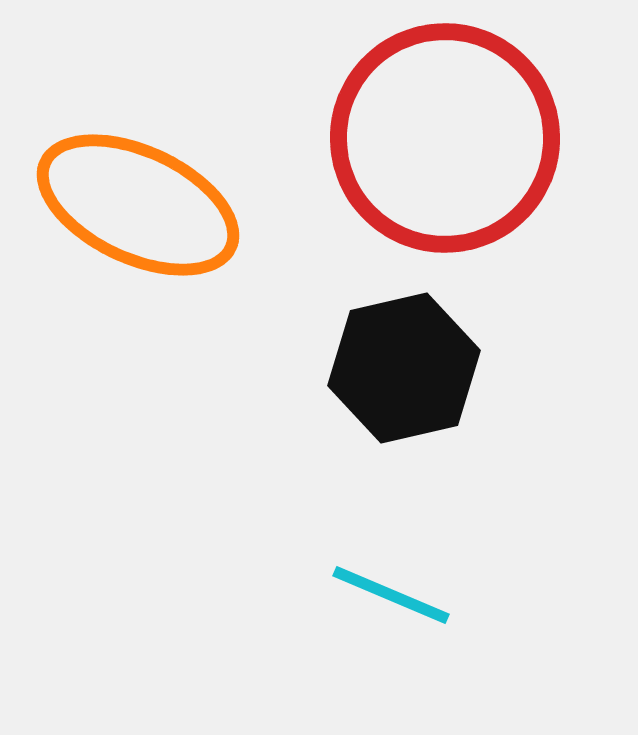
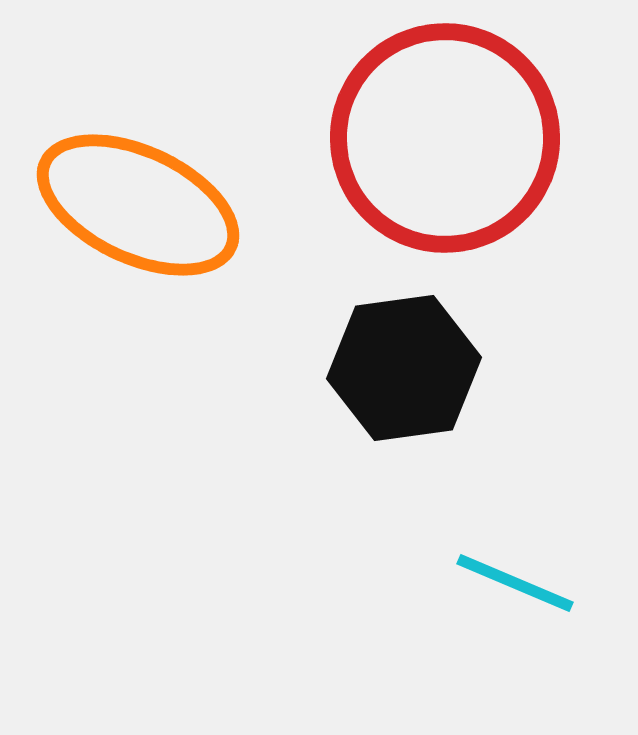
black hexagon: rotated 5 degrees clockwise
cyan line: moved 124 px right, 12 px up
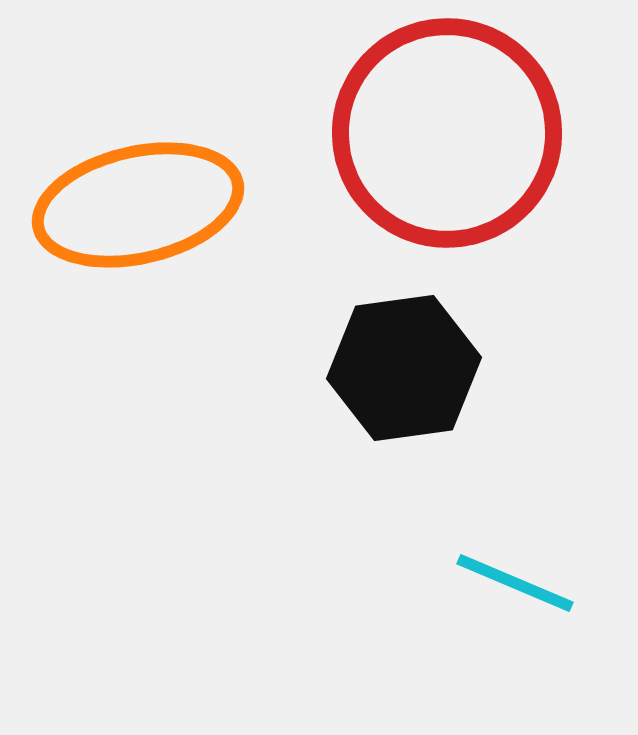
red circle: moved 2 px right, 5 px up
orange ellipse: rotated 38 degrees counterclockwise
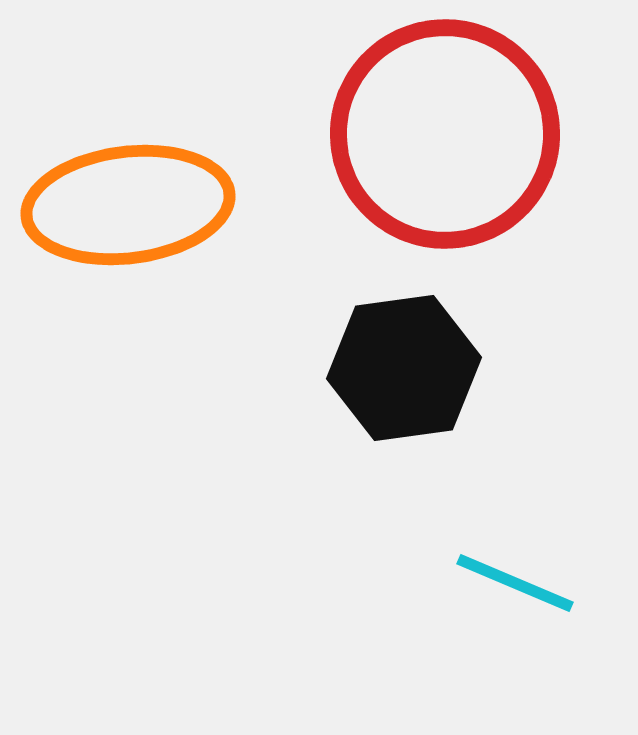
red circle: moved 2 px left, 1 px down
orange ellipse: moved 10 px left; rotated 6 degrees clockwise
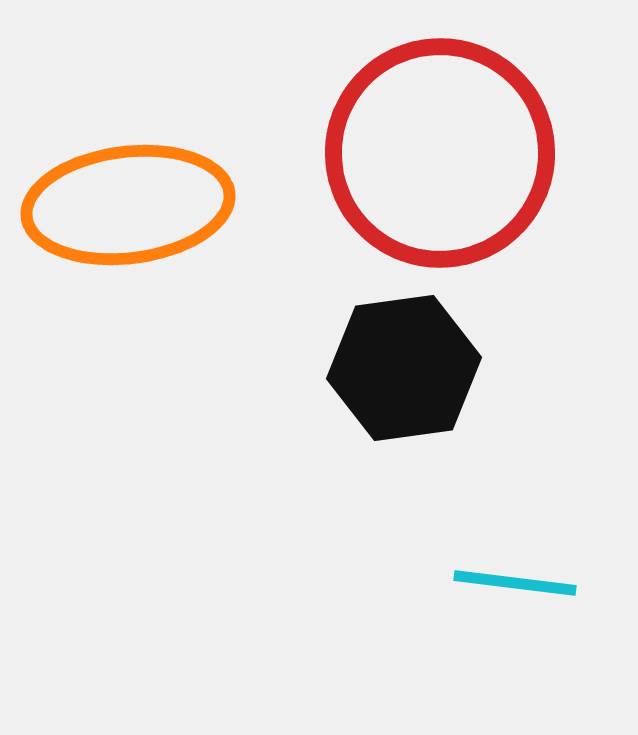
red circle: moved 5 px left, 19 px down
cyan line: rotated 16 degrees counterclockwise
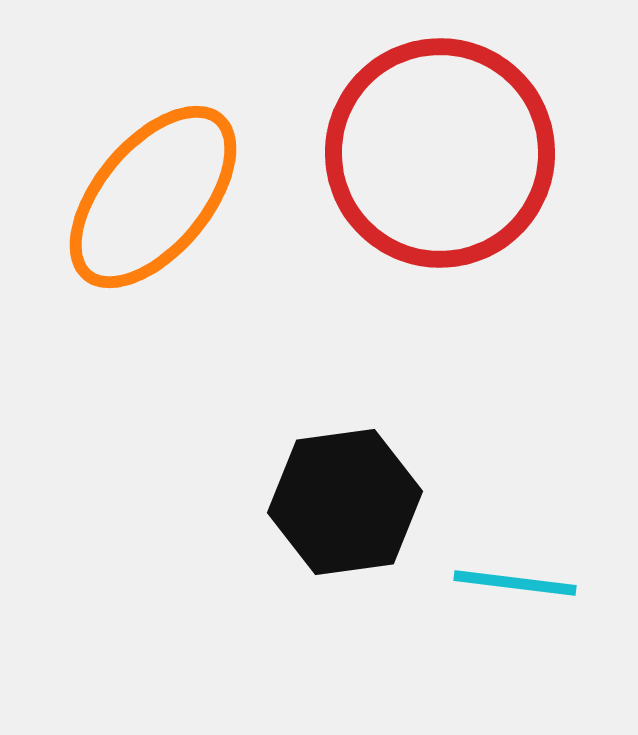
orange ellipse: moved 25 px right, 8 px up; rotated 43 degrees counterclockwise
black hexagon: moved 59 px left, 134 px down
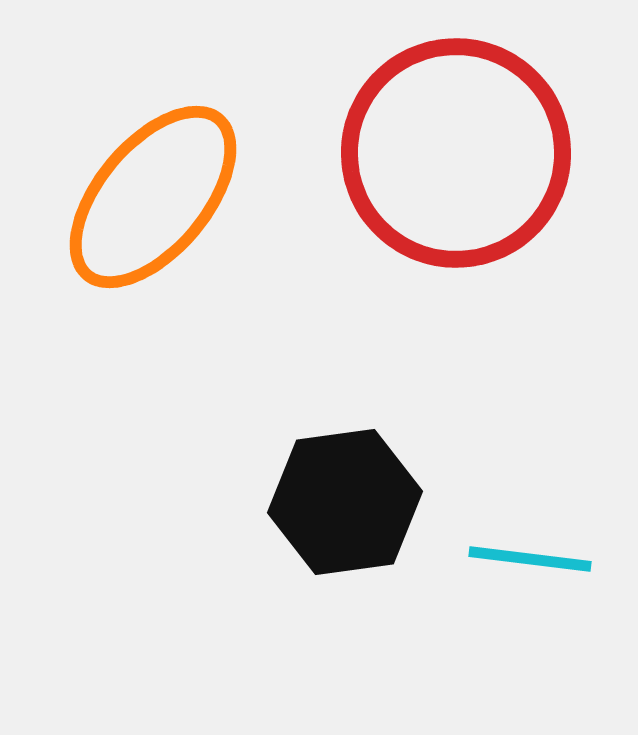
red circle: moved 16 px right
cyan line: moved 15 px right, 24 px up
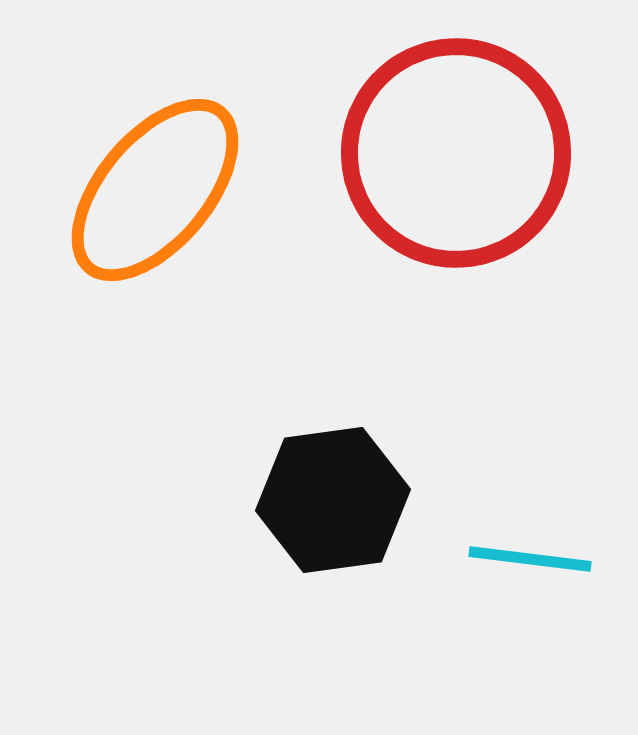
orange ellipse: moved 2 px right, 7 px up
black hexagon: moved 12 px left, 2 px up
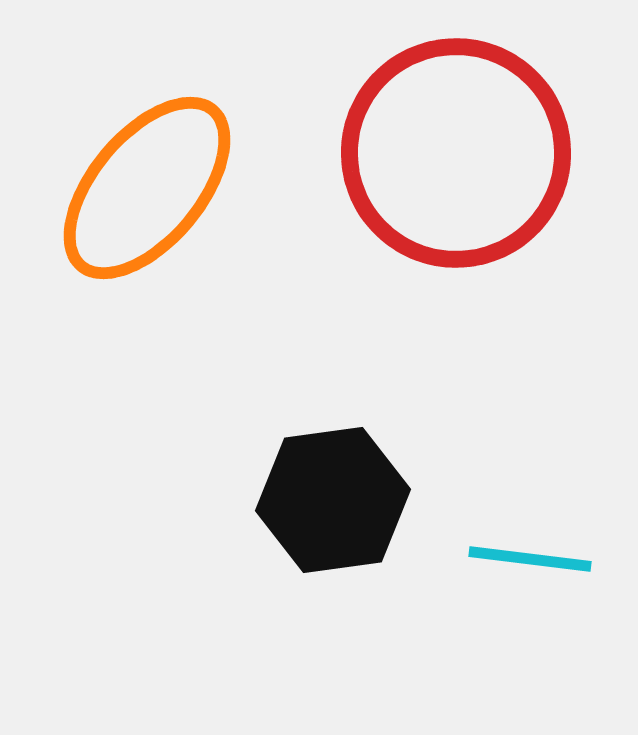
orange ellipse: moved 8 px left, 2 px up
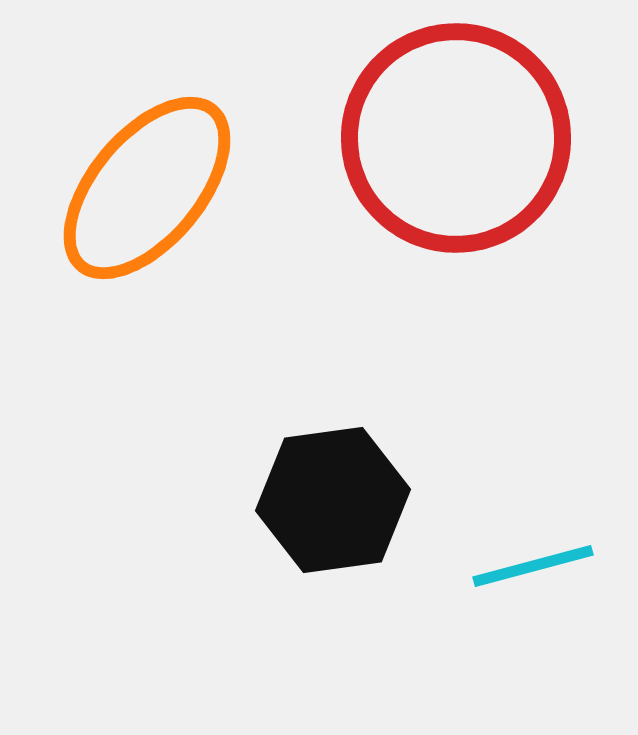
red circle: moved 15 px up
cyan line: moved 3 px right, 7 px down; rotated 22 degrees counterclockwise
